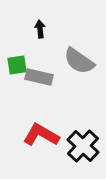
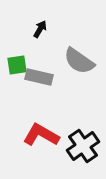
black arrow: rotated 36 degrees clockwise
black cross: rotated 12 degrees clockwise
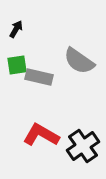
black arrow: moved 24 px left
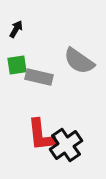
red L-shape: rotated 126 degrees counterclockwise
black cross: moved 17 px left, 1 px up
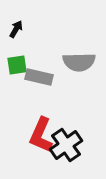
gray semicircle: moved 1 px down; rotated 36 degrees counterclockwise
red L-shape: rotated 30 degrees clockwise
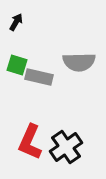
black arrow: moved 7 px up
green square: rotated 25 degrees clockwise
red L-shape: moved 11 px left, 7 px down
black cross: moved 2 px down
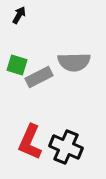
black arrow: moved 3 px right, 7 px up
gray semicircle: moved 5 px left
gray rectangle: rotated 40 degrees counterclockwise
black cross: rotated 32 degrees counterclockwise
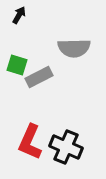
gray semicircle: moved 14 px up
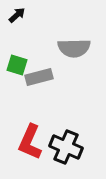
black arrow: moved 2 px left; rotated 18 degrees clockwise
gray rectangle: rotated 12 degrees clockwise
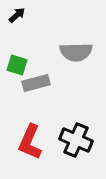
gray semicircle: moved 2 px right, 4 px down
gray rectangle: moved 3 px left, 6 px down
black cross: moved 10 px right, 7 px up
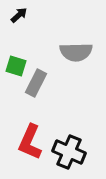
black arrow: moved 2 px right
green square: moved 1 px left, 1 px down
gray rectangle: rotated 48 degrees counterclockwise
black cross: moved 7 px left, 12 px down
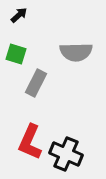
green square: moved 12 px up
black cross: moved 3 px left, 2 px down
